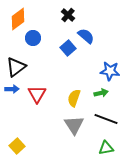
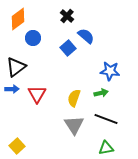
black cross: moved 1 px left, 1 px down
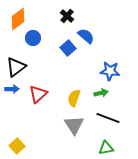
red triangle: moved 1 px right; rotated 18 degrees clockwise
black line: moved 2 px right, 1 px up
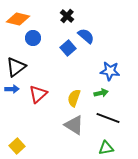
orange diamond: rotated 50 degrees clockwise
gray triangle: rotated 25 degrees counterclockwise
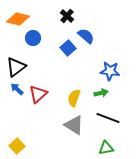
blue arrow: moved 5 px right; rotated 136 degrees counterclockwise
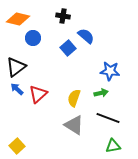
black cross: moved 4 px left; rotated 32 degrees counterclockwise
green triangle: moved 7 px right, 2 px up
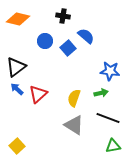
blue circle: moved 12 px right, 3 px down
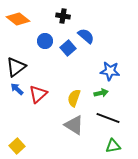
orange diamond: rotated 25 degrees clockwise
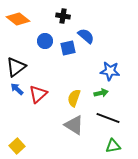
blue square: rotated 28 degrees clockwise
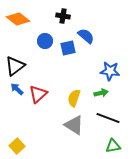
black triangle: moved 1 px left, 1 px up
